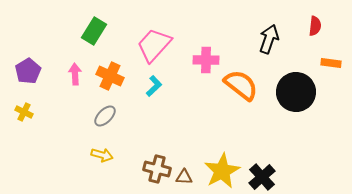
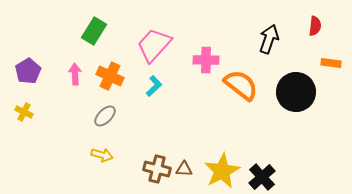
brown triangle: moved 8 px up
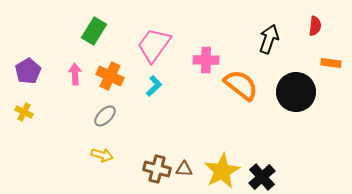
pink trapezoid: rotated 6 degrees counterclockwise
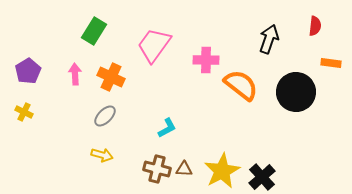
orange cross: moved 1 px right, 1 px down
cyan L-shape: moved 13 px right, 42 px down; rotated 15 degrees clockwise
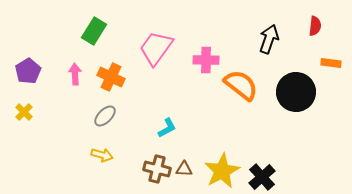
pink trapezoid: moved 2 px right, 3 px down
yellow cross: rotated 18 degrees clockwise
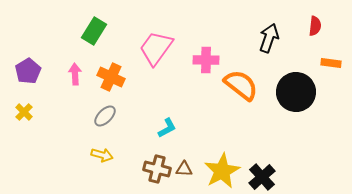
black arrow: moved 1 px up
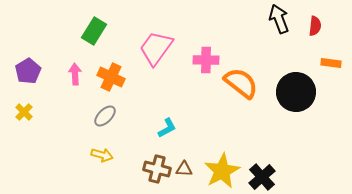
black arrow: moved 10 px right, 19 px up; rotated 40 degrees counterclockwise
orange semicircle: moved 2 px up
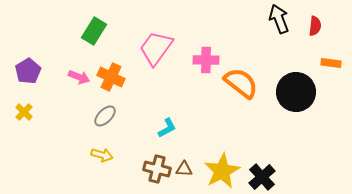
pink arrow: moved 4 px right, 3 px down; rotated 115 degrees clockwise
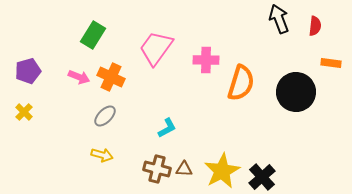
green rectangle: moved 1 px left, 4 px down
purple pentagon: rotated 15 degrees clockwise
orange semicircle: rotated 69 degrees clockwise
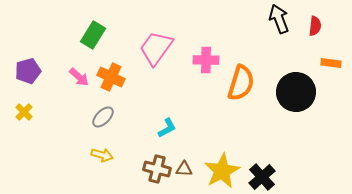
pink arrow: rotated 20 degrees clockwise
gray ellipse: moved 2 px left, 1 px down
